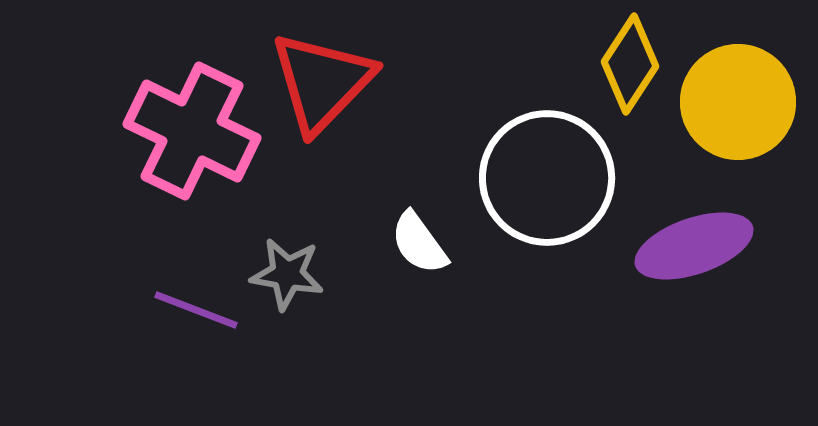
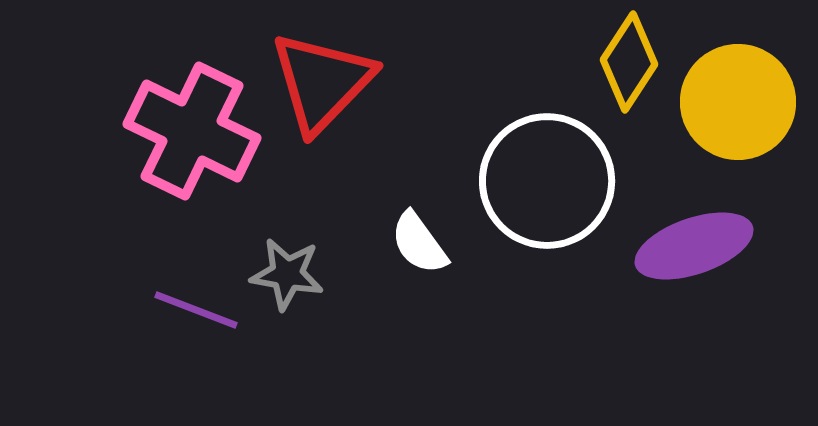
yellow diamond: moved 1 px left, 2 px up
white circle: moved 3 px down
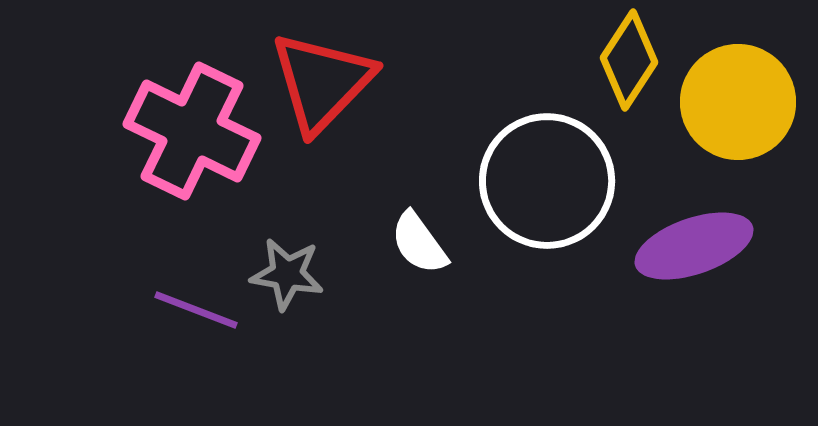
yellow diamond: moved 2 px up
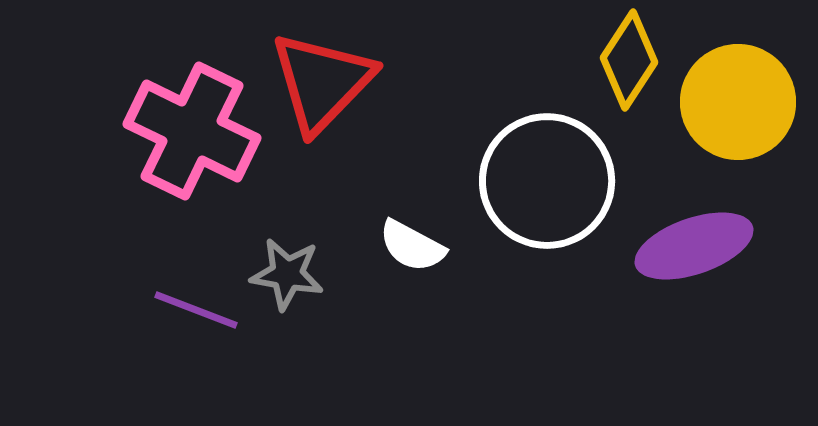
white semicircle: moved 7 px left, 3 px down; rotated 26 degrees counterclockwise
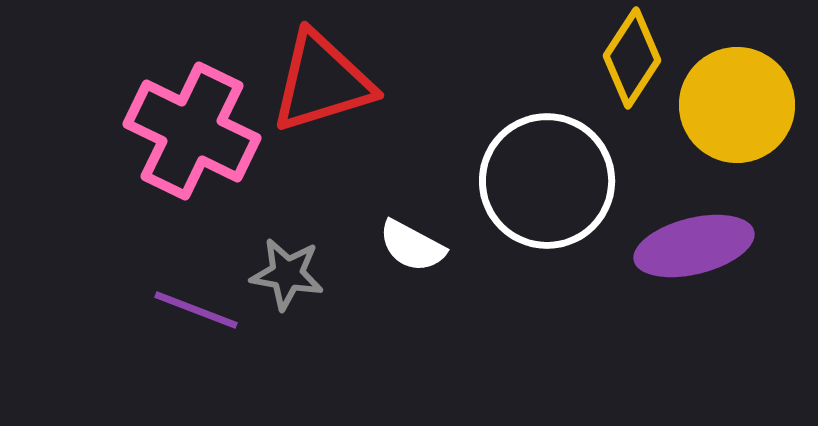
yellow diamond: moved 3 px right, 2 px up
red triangle: rotated 29 degrees clockwise
yellow circle: moved 1 px left, 3 px down
purple ellipse: rotated 5 degrees clockwise
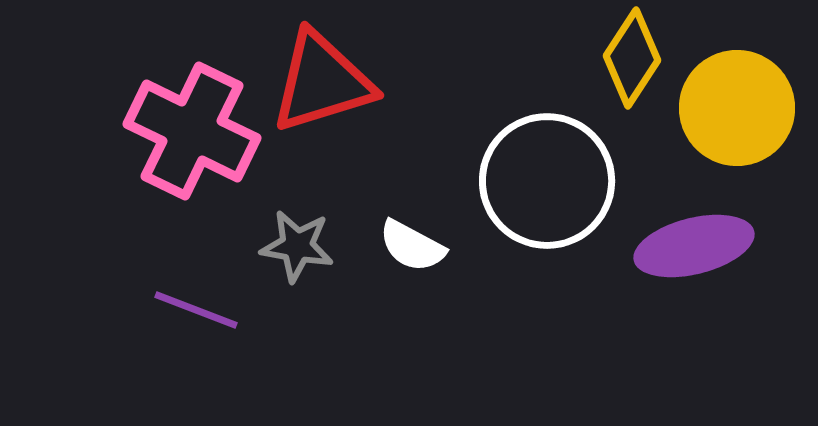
yellow circle: moved 3 px down
gray star: moved 10 px right, 28 px up
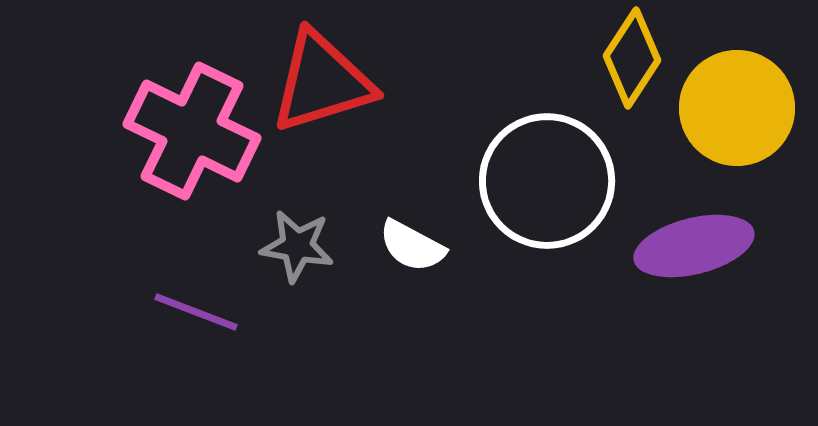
purple line: moved 2 px down
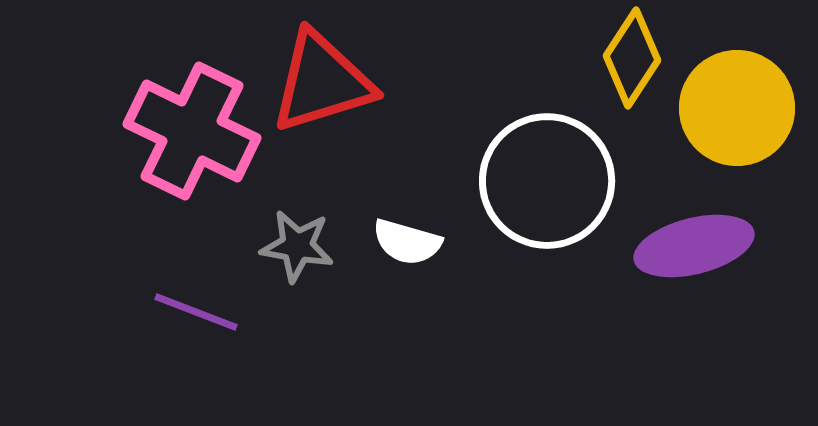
white semicircle: moved 5 px left, 4 px up; rotated 12 degrees counterclockwise
